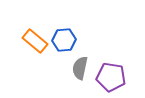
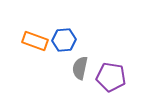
orange rectangle: rotated 20 degrees counterclockwise
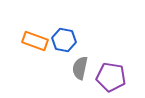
blue hexagon: rotated 15 degrees clockwise
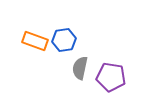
blue hexagon: rotated 20 degrees counterclockwise
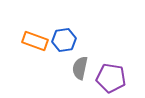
purple pentagon: moved 1 px down
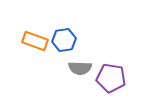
gray semicircle: rotated 100 degrees counterclockwise
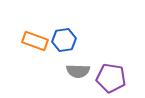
gray semicircle: moved 2 px left, 3 px down
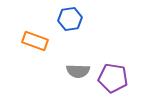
blue hexagon: moved 6 px right, 21 px up
purple pentagon: moved 2 px right
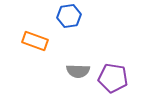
blue hexagon: moved 1 px left, 3 px up
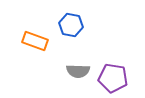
blue hexagon: moved 2 px right, 9 px down; rotated 20 degrees clockwise
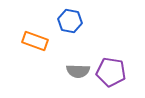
blue hexagon: moved 1 px left, 4 px up
purple pentagon: moved 2 px left, 6 px up
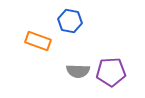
orange rectangle: moved 3 px right
purple pentagon: rotated 12 degrees counterclockwise
